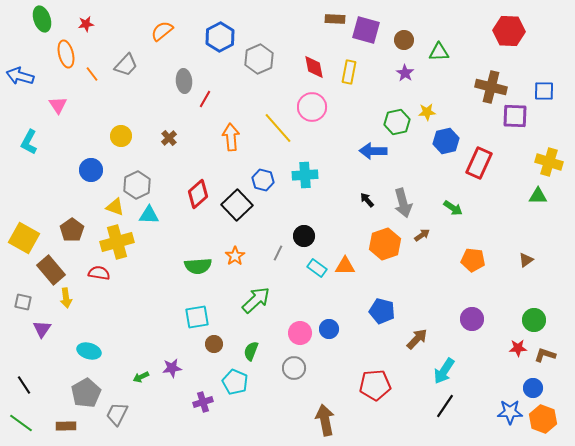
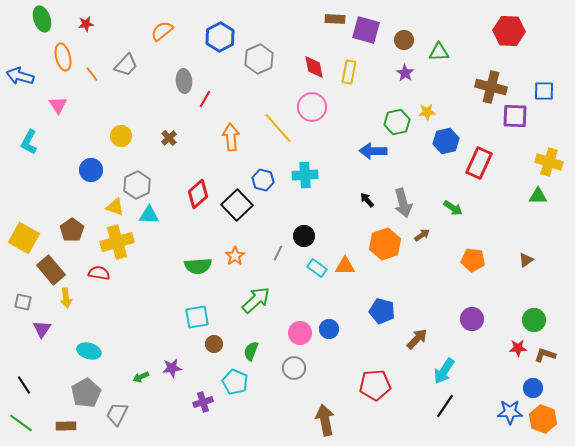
orange ellipse at (66, 54): moved 3 px left, 3 px down
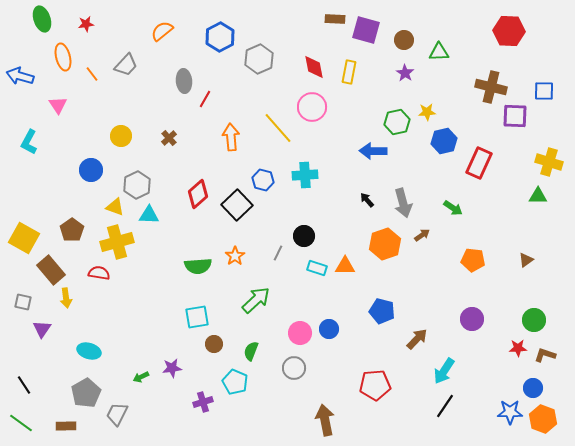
blue hexagon at (446, 141): moved 2 px left
cyan rectangle at (317, 268): rotated 18 degrees counterclockwise
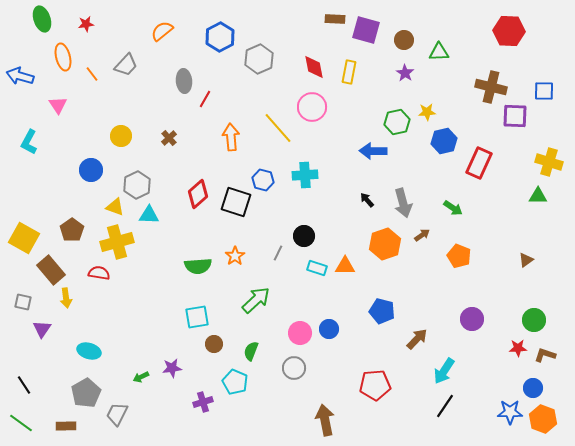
black square at (237, 205): moved 1 px left, 3 px up; rotated 28 degrees counterclockwise
orange pentagon at (473, 260): moved 14 px left, 4 px up; rotated 15 degrees clockwise
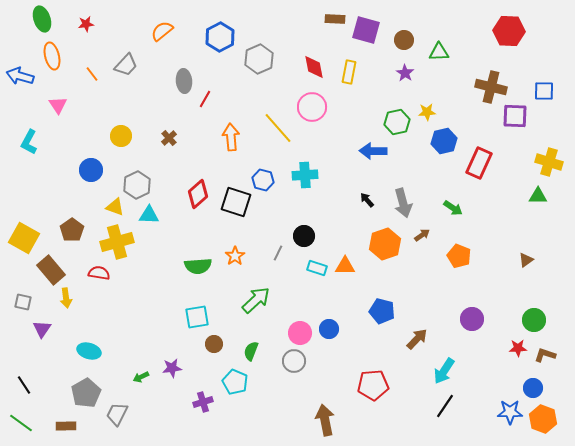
orange ellipse at (63, 57): moved 11 px left, 1 px up
gray circle at (294, 368): moved 7 px up
red pentagon at (375, 385): moved 2 px left
